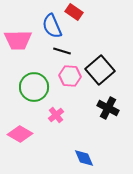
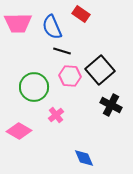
red rectangle: moved 7 px right, 2 px down
blue semicircle: moved 1 px down
pink trapezoid: moved 17 px up
black cross: moved 3 px right, 3 px up
pink diamond: moved 1 px left, 3 px up
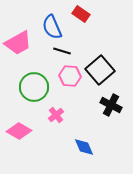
pink trapezoid: moved 20 px down; rotated 28 degrees counterclockwise
blue diamond: moved 11 px up
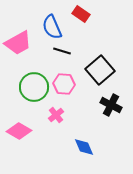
pink hexagon: moved 6 px left, 8 px down
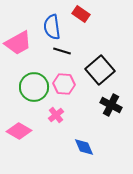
blue semicircle: rotated 15 degrees clockwise
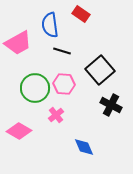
blue semicircle: moved 2 px left, 2 px up
green circle: moved 1 px right, 1 px down
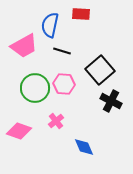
red rectangle: rotated 30 degrees counterclockwise
blue semicircle: rotated 20 degrees clockwise
pink trapezoid: moved 6 px right, 3 px down
black cross: moved 4 px up
pink cross: moved 6 px down
pink diamond: rotated 10 degrees counterclockwise
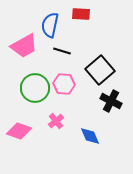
blue diamond: moved 6 px right, 11 px up
